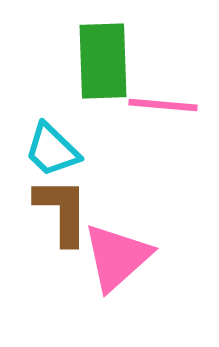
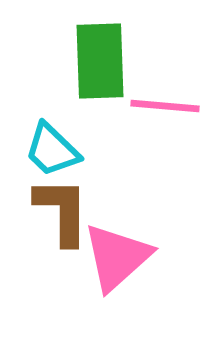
green rectangle: moved 3 px left
pink line: moved 2 px right, 1 px down
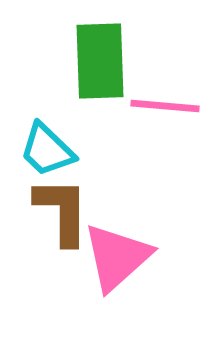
cyan trapezoid: moved 5 px left
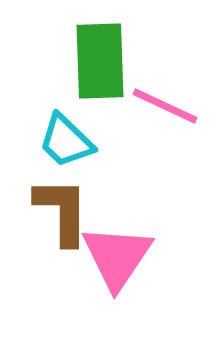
pink line: rotated 20 degrees clockwise
cyan trapezoid: moved 19 px right, 9 px up
pink triangle: rotated 14 degrees counterclockwise
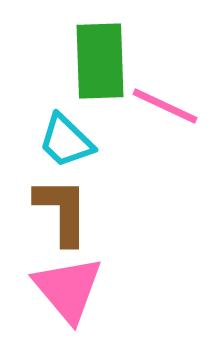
pink triangle: moved 49 px left, 32 px down; rotated 14 degrees counterclockwise
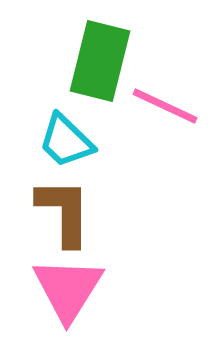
green rectangle: rotated 16 degrees clockwise
brown L-shape: moved 2 px right, 1 px down
pink triangle: rotated 12 degrees clockwise
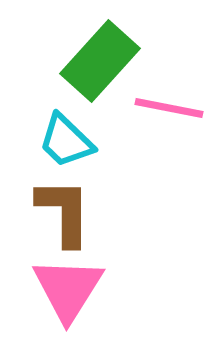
green rectangle: rotated 28 degrees clockwise
pink line: moved 4 px right, 2 px down; rotated 14 degrees counterclockwise
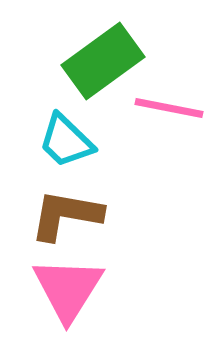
green rectangle: moved 3 px right; rotated 12 degrees clockwise
brown L-shape: moved 2 px right, 3 px down; rotated 80 degrees counterclockwise
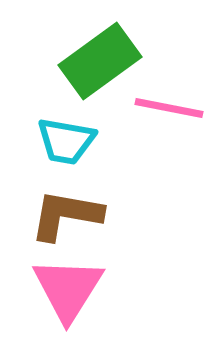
green rectangle: moved 3 px left
cyan trapezoid: rotated 34 degrees counterclockwise
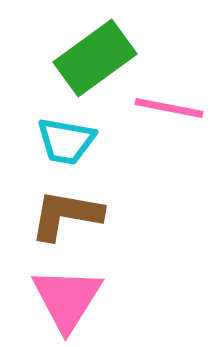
green rectangle: moved 5 px left, 3 px up
pink triangle: moved 1 px left, 10 px down
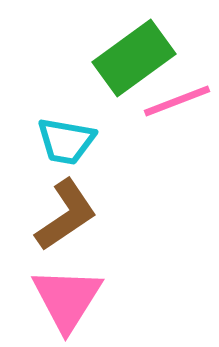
green rectangle: moved 39 px right
pink line: moved 8 px right, 7 px up; rotated 32 degrees counterclockwise
brown L-shape: rotated 136 degrees clockwise
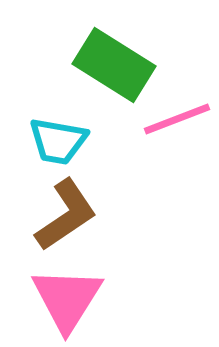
green rectangle: moved 20 px left, 7 px down; rotated 68 degrees clockwise
pink line: moved 18 px down
cyan trapezoid: moved 8 px left
